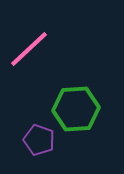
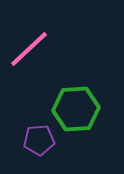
purple pentagon: rotated 24 degrees counterclockwise
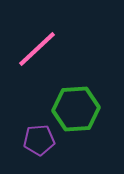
pink line: moved 8 px right
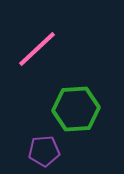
purple pentagon: moved 5 px right, 11 px down
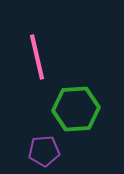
pink line: moved 8 px down; rotated 60 degrees counterclockwise
